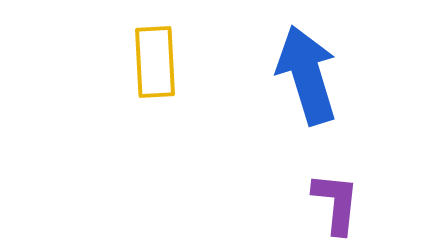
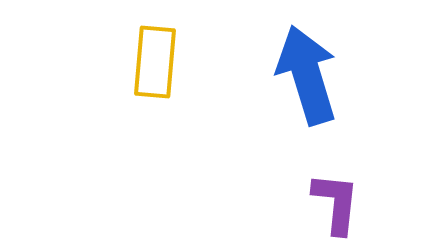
yellow rectangle: rotated 8 degrees clockwise
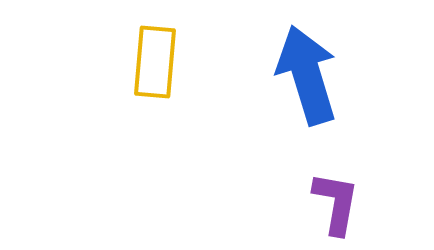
purple L-shape: rotated 4 degrees clockwise
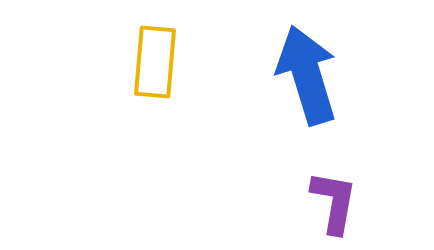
purple L-shape: moved 2 px left, 1 px up
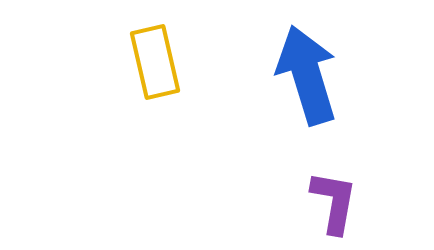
yellow rectangle: rotated 18 degrees counterclockwise
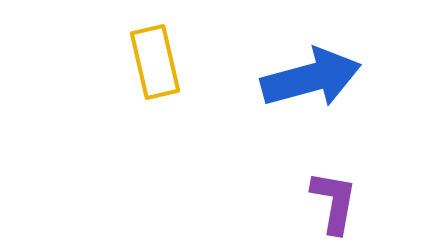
blue arrow: moved 4 px right, 3 px down; rotated 92 degrees clockwise
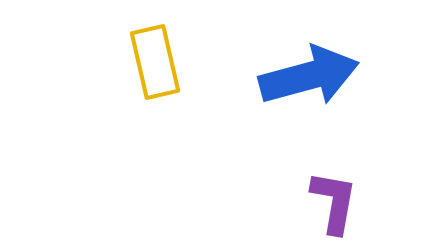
blue arrow: moved 2 px left, 2 px up
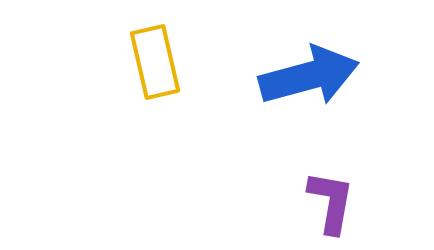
purple L-shape: moved 3 px left
